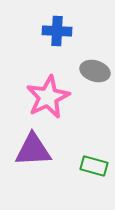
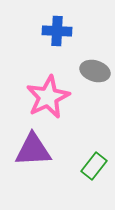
green rectangle: rotated 68 degrees counterclockwise
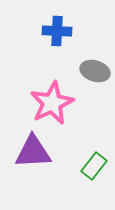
pink star: moved 4 px right, 6 px down
purple triangle: moved 2 px down
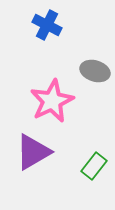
blue cross: moved 10 px left, 6 px up; rotated 24 degrees clockwise
pink star: moved 2 px up
purple triangle: rotated 27 degrees counterclockwise
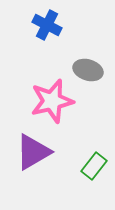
gray ellipse: moved 7 px left, 1 px up
pink star: rotated 12 degrees clockwise
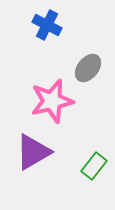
gray ellipse: moved 2 px up; rotated 68 degrees counterclockwise
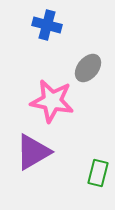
blue cross: rotated 12 degrees counterclockwise
pink star: rotated 24 degrees clockwise
green rectangle: moved 4 px right, 7 px down; rotated 24 degrees counterclockwise
